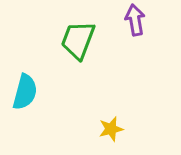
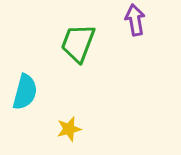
green trapezoid: moved 3 px down
yellow star: moved 42 px left
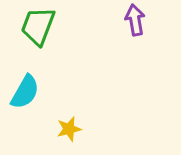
green trapezoid: moved 40 px left, 17 px up
cyan semicircle: rotated 15 degrees clockwise
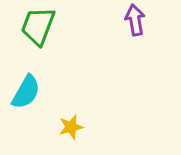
cyan semicircle: moved 1 px right
yellow star: moved 2 px right, 2 px up
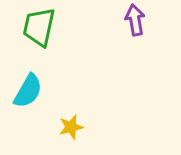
green trapezoid: moved 1 px right, 1 px down; rotated 9 degrees counterclockwise
cyan semicircle: moved 2 px right, 1 px up
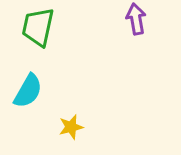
purple arrow: moved 1 px right, 1 px up
green trapezoid: moved 1 px left
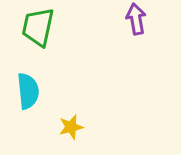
cyan semicircle: rotated 36 degrees counterclockwise
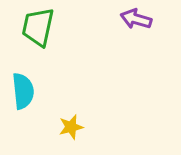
purple arrow: rotated 64 degrees counterclockwise
cyan semicircle: moved 5 px left
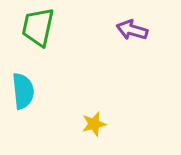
purple arrow: moved 4 px left, 11 px down
yellow star: moved 23 px right, 3 px up
